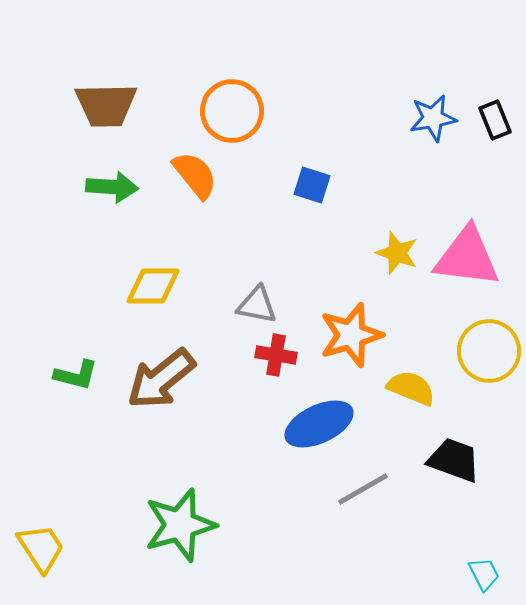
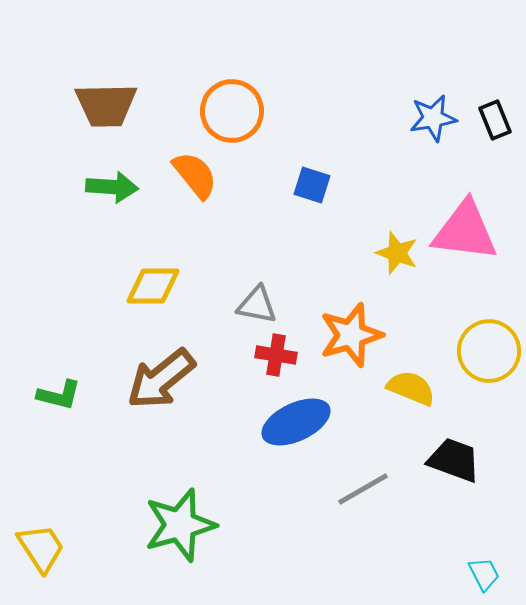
pink triangle: moved 2 px left, 26 px up
green L-shape: moved 17 px left, 20 px down
blue ellipse: moved 23 px left, 2 px up
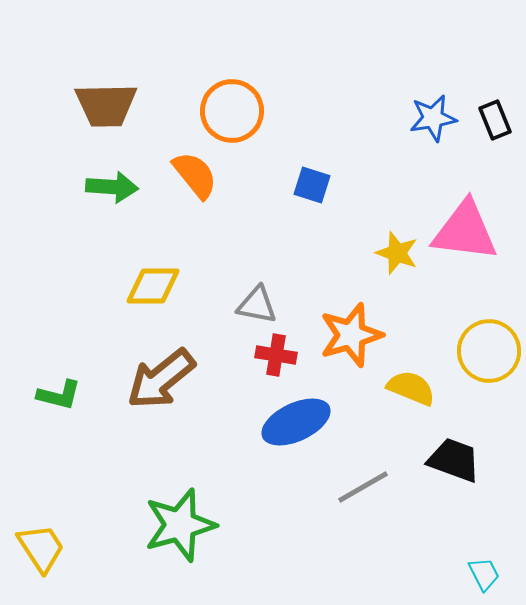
gray line: moved 2 px up
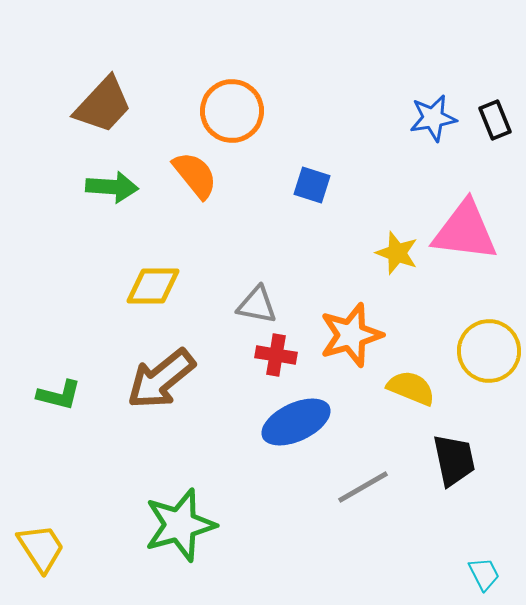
brown trapezoid: moved 3 px left; rotated 46 degrees counterclockwise
black trapezoid: rotated 58 degrees clockwise
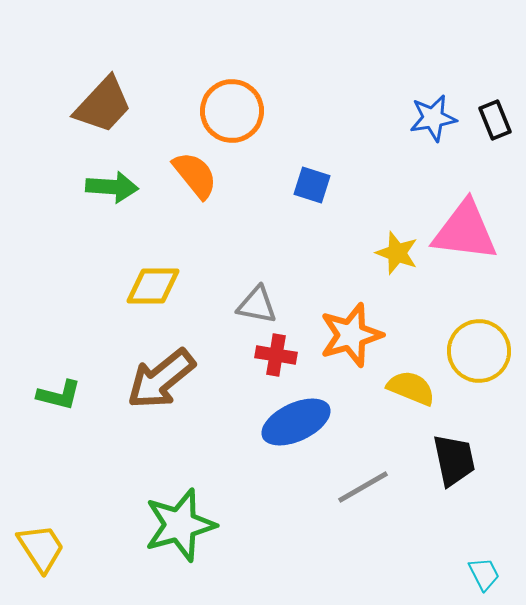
yellow circle: moved 10 px left
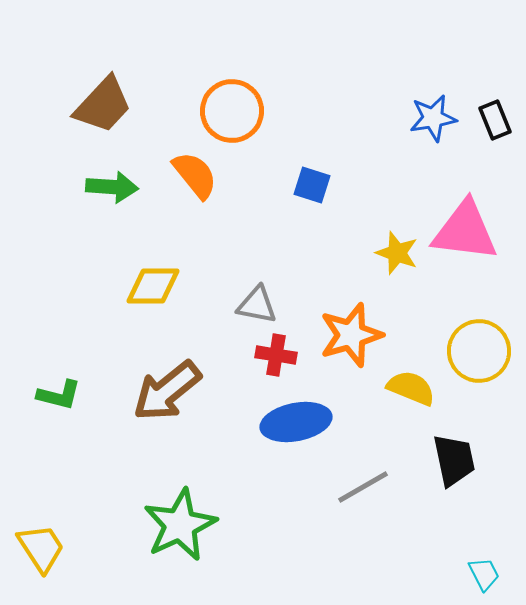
brown arrow: moved 6 px right, 12 px down
blue ellipse: rotated 14 degrees clockwise
green star: rotated 10 degrees counterclockwise
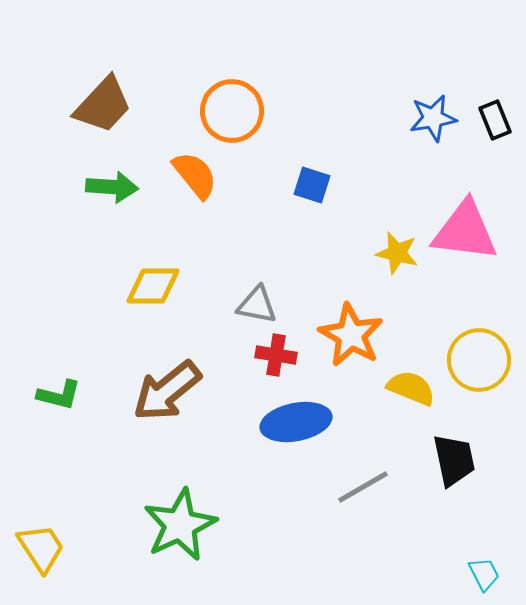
yellow star: rotated 6 degrees counterclockwise
orange star: rotated 26 degrees counterclockwise
yellow circle: moved 9 px down
